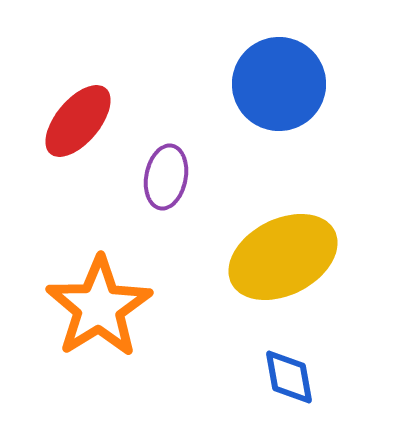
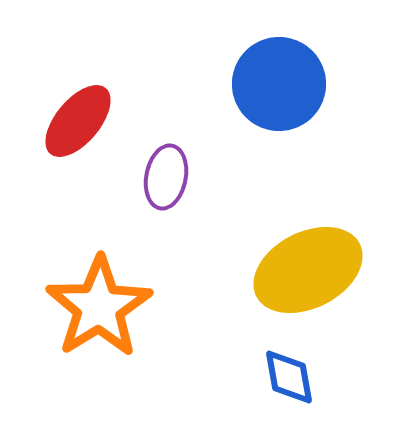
yellow ellipse: moved 25 px right, 13 px down
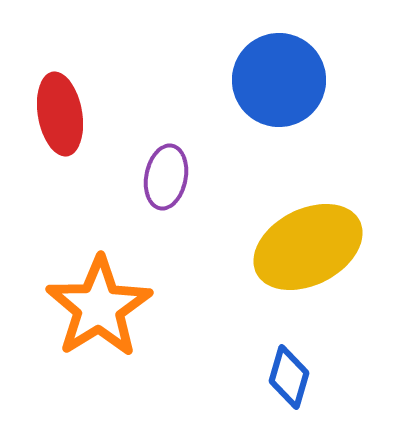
blue circle: moved 4 px up
red ellipse: moved 18 px left, 7 px up; rotated 50 degrees counterclockwise
yellow ellipse: moved 23 px up
blue diamond: rotated 26 degrees clockwise
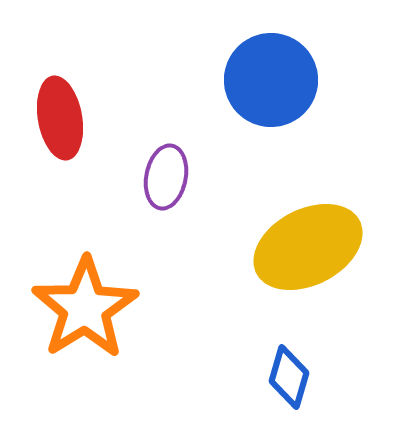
blue circle: moved 8 px left
red ellipse: moved 4 px down
orange star: moved 14 px left, 1 px down
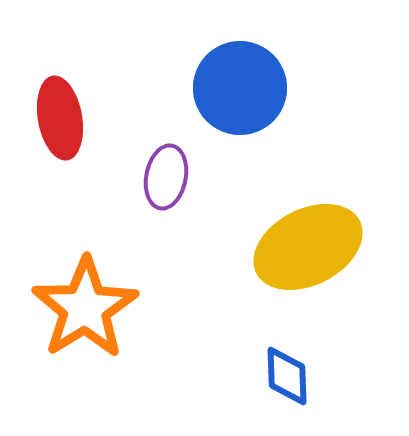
blue circle: moved 31 px left, 8 px down
blue diamond: moved 2 px left, 1 px up; rotated 18 degrees counterclockwise
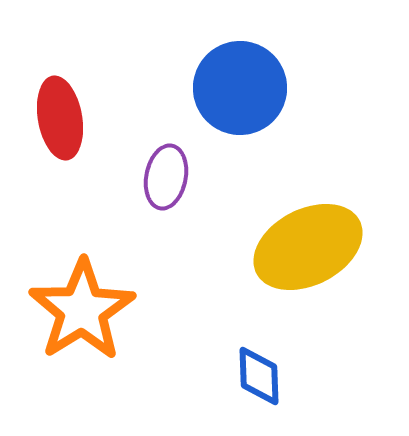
orange star: moved 3 px left, 2 px down
blue diamond: moved 28 px left
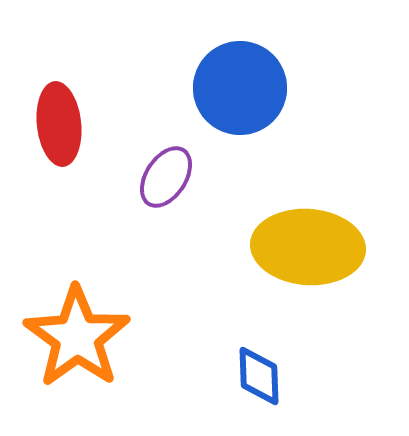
red ellipse: moved 1 px left, 6 px down; rotated 4 degrees clockwise
purple ellipse: rotated 22 degrees clockwise
yellow ellipse: rotated 31 degrees clockwise
orange star: moved 5 px left, 27 px down; rotated 4 degrees counterclockwise
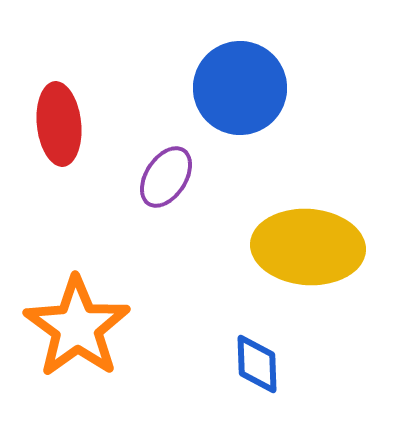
orange star: moved 10 px up
blue diamond: moved 2 px left, 12 px up
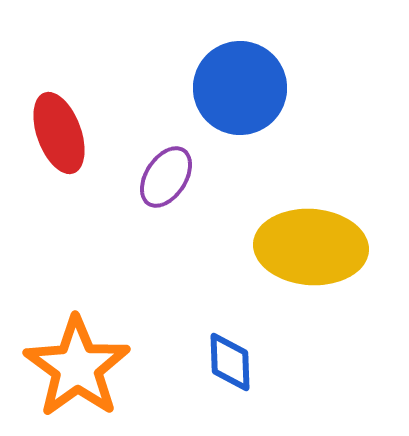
red ellipse: moved 9 px down; rotated 14 degrees counterclockwise
yellow ellipse: moved 3 px right
orange star: moved 40 px down
blue diamond: moved 27 px left, 2 px up
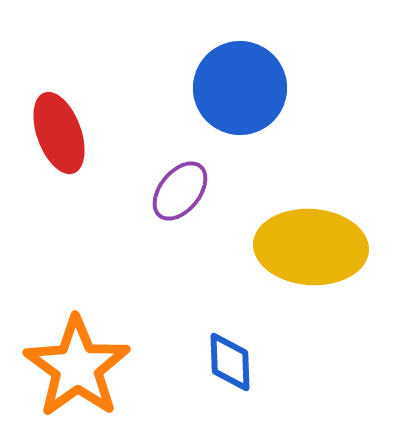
purple ellipse: moved 14 px right, 14 px down; rotated 6 degrees clockwise
